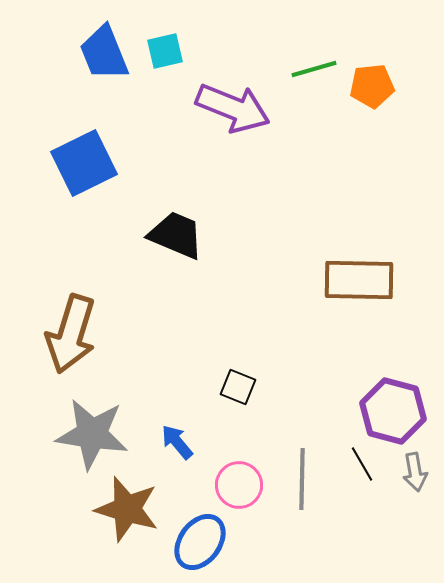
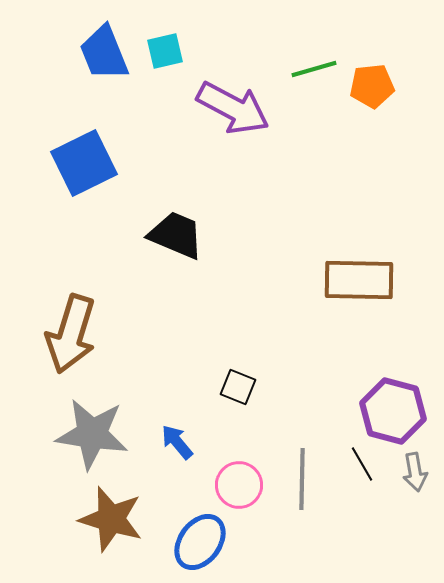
purple arrow: rotated 6 degrees clockwise
brown star: moved 16 px left, 10 px down
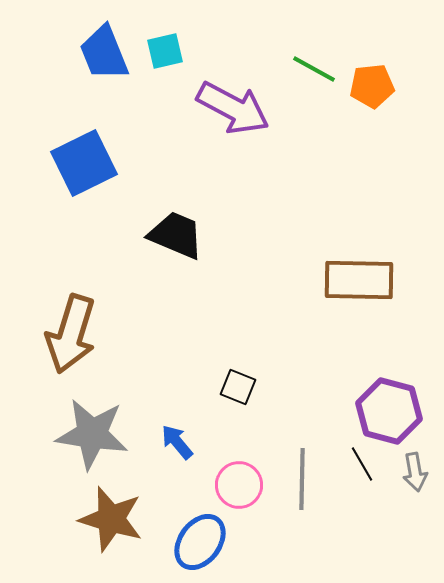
green line: rotated 45 degrees clockwise
purple hexagon: moved 4 px left
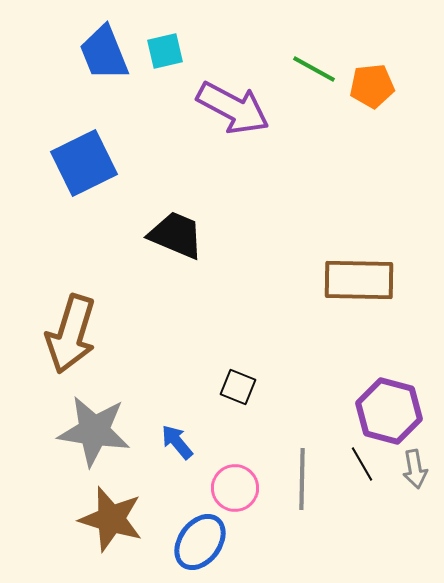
gray star: moved 2 px right, 3 px up
gray arrow: moved 3 px up
pink circle: moved 4 px left, 3 px down
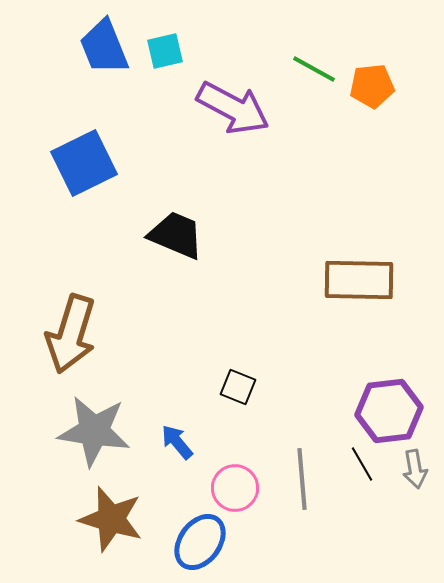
blue trapezoid: moved 6 px up
purple hexagon: rotated 22 degrees counterclockwise
gray line: rotated 6 degrees counterclockwise
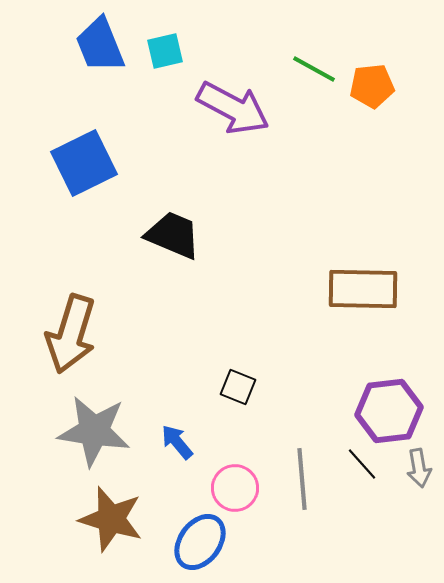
blue trapezoid: moved 4 px left, 2 px up
black trapezoid: moved 3 px left
brown rectangle: moved 4 px right, 9 px down
black line: rotated 12 degrees counterclockwise
gray arrow: moved 4 px right, 1 px up
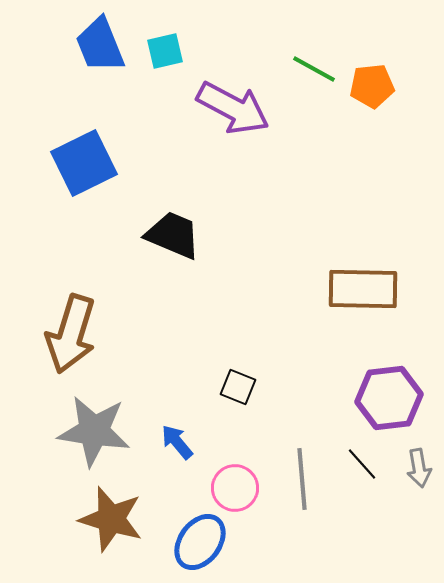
purple hexagon: moved 13 px up
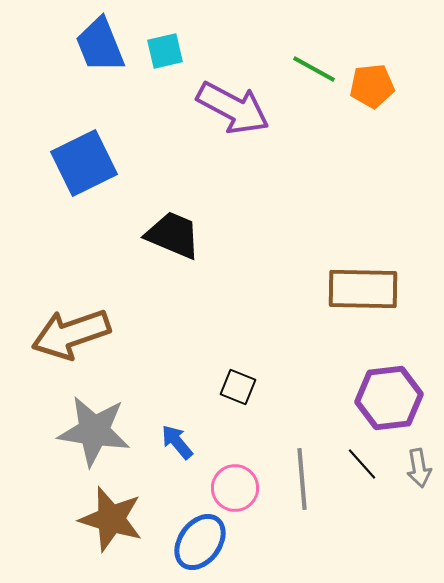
brown arrow: rotated 54 degrees clockwise
